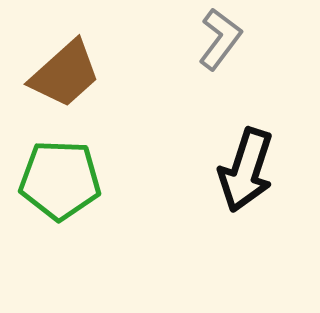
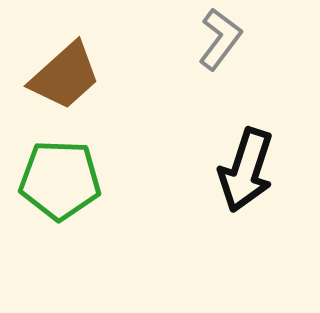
brown trapezoid: moved 2 px down
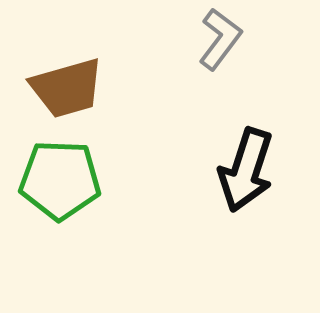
brown trapezoid: moved 2 px right, 12 px down; rotated 26 degrees clockwise
